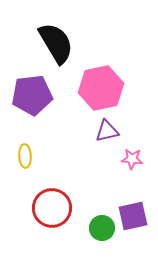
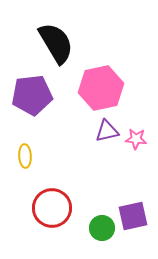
pink star: moved 4 px right, 20 px up
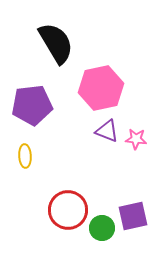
purple pentagon: moved 10 px down
purple triangle: rotated 35 degrees clockwise
red circle: moved 16 px right, 2 px down
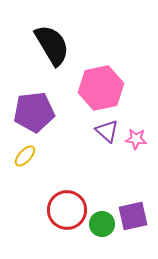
black semicircle: moved 4 px left, 2 px down
purple pentagon: moved 2 px right, 7 px down
purple triangle: rotated 20 degrees clockwise
yellow ellipse: rotated 45 degrees clockwise
red circle: moved 1 px left
green circle: moved 4 px up
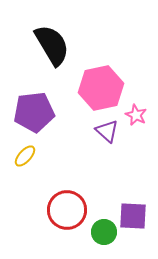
pink star: moved 24 px up; rotated 20 degrees clockwise
purple square: rotated 16 degrees clockwise
green circle: moved 2 px right, 8 px down
